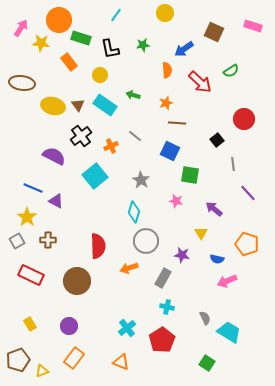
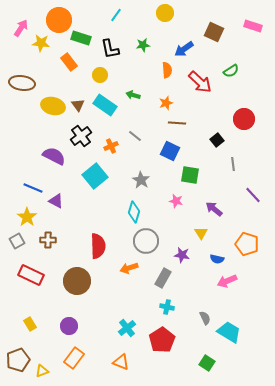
purple line at (248, 193): moved 5 px right, 2 px down
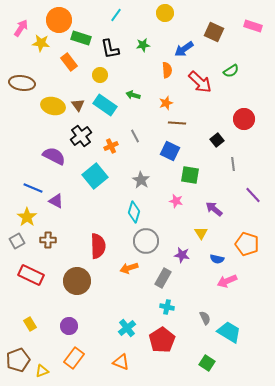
gray line at (135, 136): rotated 24 degrees clockwise
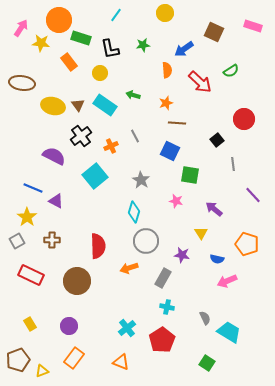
yellow circle at (100, 75): moved 2 px up
brown cross at (48, 240): moved 4 px right
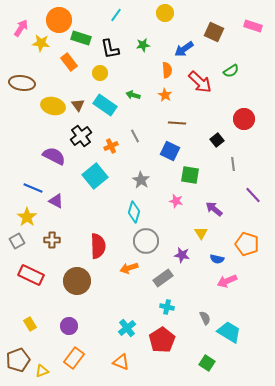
orange star at (166, 103): moved 1 px left, 8 px up; rotated 24 degrees counterclockwise
gray rectangle at (163, 278): rotated 24 degrees clockwise
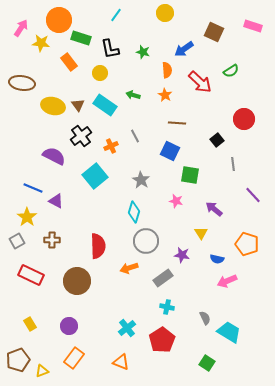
green star at (143, 45): moved 7 px down; rotated 24 degrees clockwise
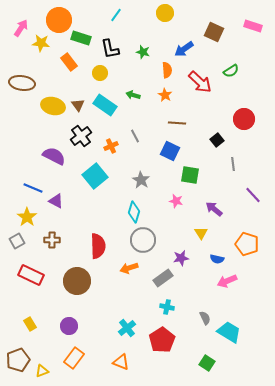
gray circle at (146, 241): moved 3 px left, 1 px up
purple star at (182, 255): moved 1 px left, 3 px down; rotated 21 degrees counterclockwise
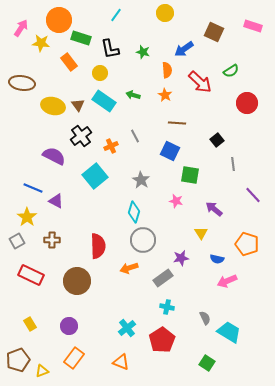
cyan rectangle at (105, 105): moved 1 px left, 4 px up
red circle at (244, 119): moved 3 px right, 16 px up
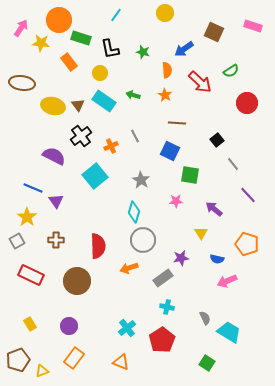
gray line at (233, 164): rotated 32 degrees counterclockwise
purple line at (253, 195): moved 5 px left
purple triangle at (56, 201): rotated 28 degrees clockwise
pink star at (176, 201): rotated 16 degrees counterclockwise
brown cross at (52, 240): moved 4 px right
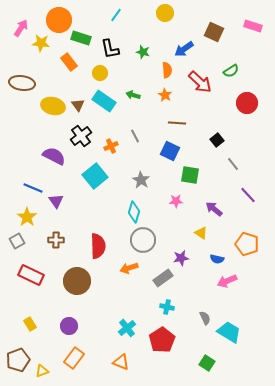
yellow triangle at (201, 233): rotated 24 degrees counterclockwise
